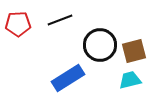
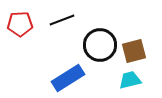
black line: moved 2 px right
red pentagon: moved 2 px right
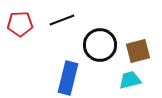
brown square: moved 4 px right
blue rectangle: rotated 44 degrees counterclockwise
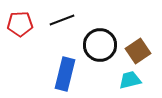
brown square: rotated 20 degrees counterclockwise
blue rectangle: moved 3 px left, 4 px up
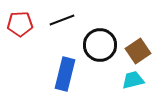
cyan trapezoid: moved 3 px right
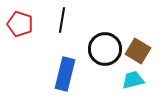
black line: rotated 60 degrees counterclockwise
red pentagon: rotated 20 degrees clockwise
black circle: moved 5 px right, 4 px down
brown square: rotated 25 degrees counterclockwise
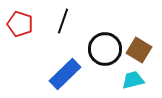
black line: moved 1 px right, 1 px down; rotated 10 degrees clockwise
brown square: moved 1 px right, 1 px up
blue rectangle: rotated 32 degrees clockwise
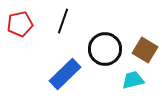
red pentagon: rotated 30 degrees counterclockwise
brown square: moved 6 px right
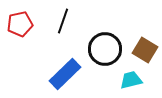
cyan trapezoid: moved 2 px left
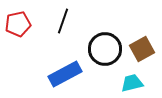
red pentagon: moved 2 px left
brown square: moved 3 px left, 1 px up; rotated 30 degrees clockwise
blue rectangle: rotated 16 degrees clockwise
cyan trapezoid: moved 1 px right, 3 px down
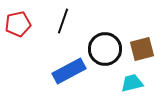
brown square: rotated 15 degrees clockwise
blue rectangle: moved 4 px right, 3 px up
